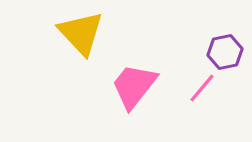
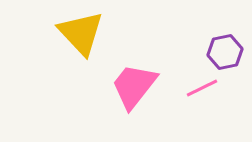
pink line: rotated 24 degrees clockwise
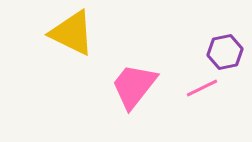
yellow triangle: moved 9 px left; rotated 21 degrees counterclockwise
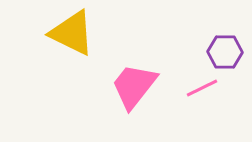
purple hexagon: rotated 12 degrees clockwise
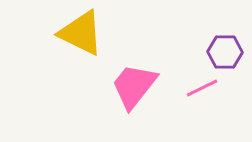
yellow triangle: moved 9 px right
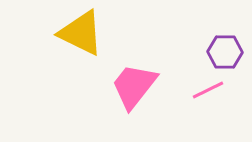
pink line: moved 6 px right, 2 px down
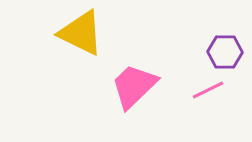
pink trapezoid: rotated 8 degrees clockwise
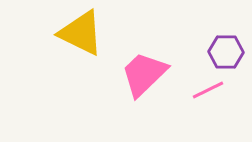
purple hexagon: moved 1 px right
pink trapezoid: moved 10 px right, 12 px up
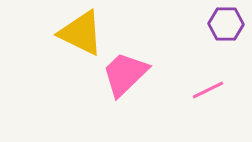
purple hexagon: moved 28 px up
pink trapezoid: moved 19 px left
